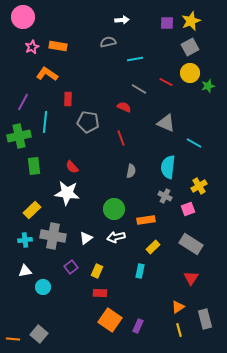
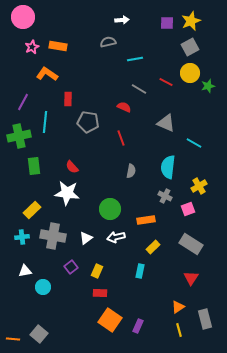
green circle at (114, 209): moved 4 px left
cyan cross at (25, 240): moved 3 px left, 3 px up
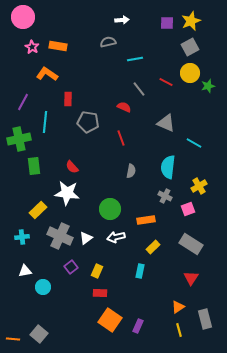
pink star at (32, 47): rotated 16 degrees counterclockwise
gray line at (139, 89): rotated 21 degrees clockwise
green cross at (19, 136): moved 3 px down
yellow rectangle at (32, 210): moved 6 px right
gray cross at (53, 236): moved 7 px right; rotated 15 degrees clockwise
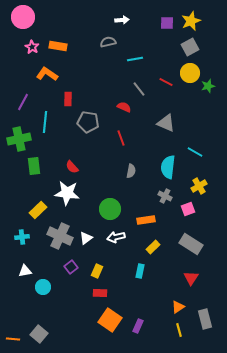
cyan line at (194, 143): moved 1 px right, 9 px down
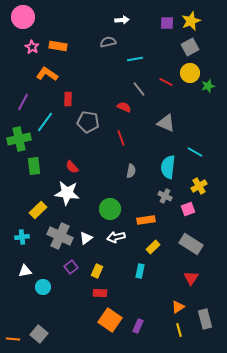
cyan line at (45, 122): rotated 30 degrees clockwise
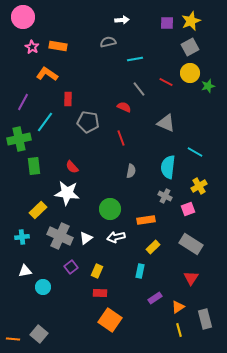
purple rectangle at (138, 326): moved 17 px right, 28 px up; rotated 32 degrees clockwise
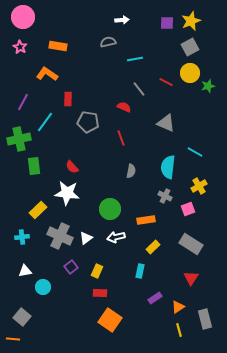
pink star at (32, 47): moved 12 px left
gray square at (39, 334): moved 17 px left, 17 px up
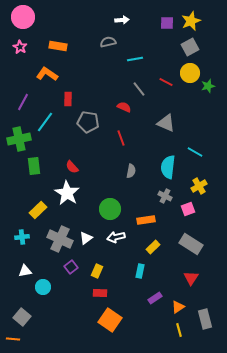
white star at (67, 193): rotated 25 degrees clockwise
gray cross at (60, 236): moved 3 px down
